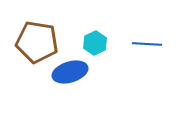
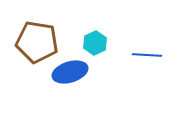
blue line: moved 11 px down
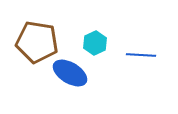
blue line: moved 6 px left
blue ellipse: moved 1 px down; rotated 48 degrees clockwise
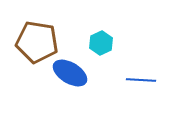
cyan hexagon: moved 6 px right
blue line: moved 25 px down
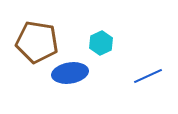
blue ellipse: rotated 40 degrees counterclockwise
blue line: moved 7 px right, 4 px up; rotated 28 degrees counterclockwise
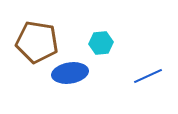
cyan hexagon: rotated 20 degrees clockwise
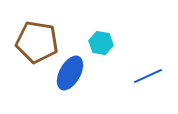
cyan hexagon: rotated 15 degrees clockwise
blue ellipse: rotated 52 degrees counterclockwise
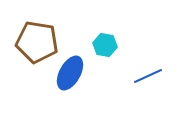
cyan hexagon: moved 4 px right, 2 px down
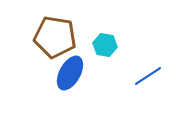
brown pentagon: moved 18 px right, 5 px up
blue line: rotated 8 degrees counterclockwise
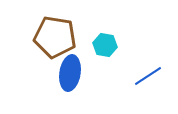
blue ellipse: rotated 20 degrees counterclockwise
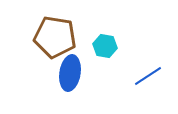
cyan hexagon: moved 1 px down
